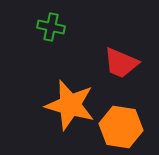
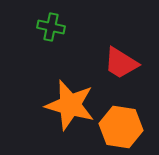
red trapezoid: rotated 9 degrees clockwise
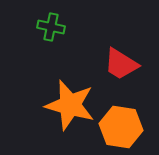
red trapezoid: moved 1 px down
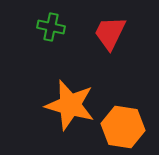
red trapezoid: moved 11 px left, 31 px up; rotated 84 degrees clockwise
orange hexagon: moved 2 px right
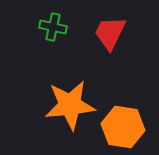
green cross: moved 2 px right
orange star: rotated 21 degrees counterclockwise
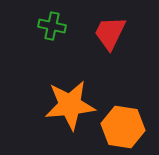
green cross: moved 1 px left, 1 px up
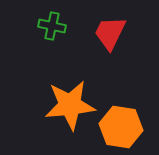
orange hexagon: moved 2 px left
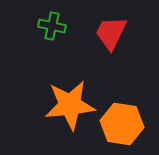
red trapezoid: moved 1 px right
orange hexagon: moved 1 px right, 3 px up
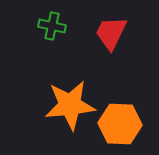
orange hexagon: moved 2 px left; rotated 6 degrees counterclockwise
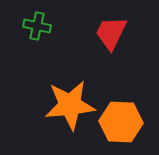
green cross: moved 15 px left
orange hexagon: moved 1 px right, 2 px up
